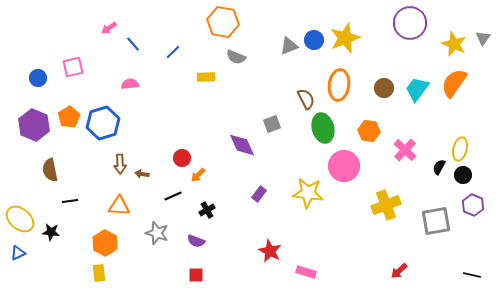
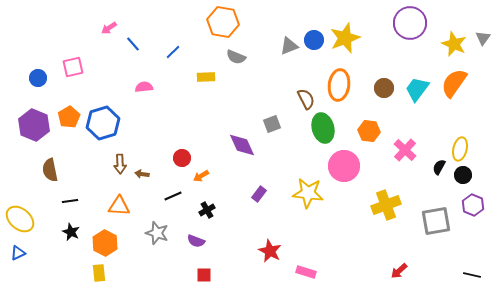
pink semicircle at (130, 84): moved 14 px right, 3 px down
orange arrow at (198, 175): moved 3 px right, 1 px down; rotated 14 degrees clockwise
black star at (51, 232): moved 20 px right; rotated 18 degrees clockwise
red square at (196, 275): moved 8 px right
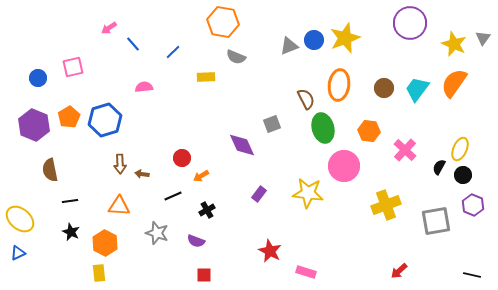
blue hexagon at (103, 123): moved 2 px right, 3 px up
yellow ellipse at (460, 149): rotated 10 degrees clockwise
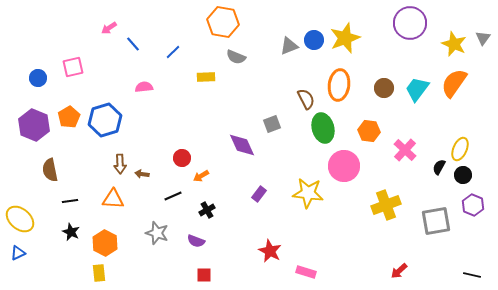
orange triangle at (119, 206): moved 6 px left, 7 px up
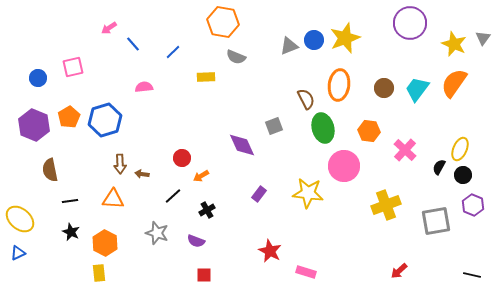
gray square at (272, 124): moved 2 px right, 2 px down
black line at (173, 196): rotated 18 degrees counterclockwise
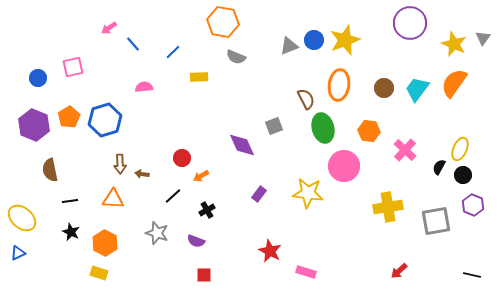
yellow star at (345, 38): moved 2 px down
yellow rectangle at (206, 77): moved 7 px left
yellow cross at (386, 205): moved 2 px right, 2 px down; rotated 12 degrees clockwise
yellow ellipse at (20, 219): moved 2 px right, 1 px up
yellow rectangle at (99, 273): rotated 66 degrees counterclockwise
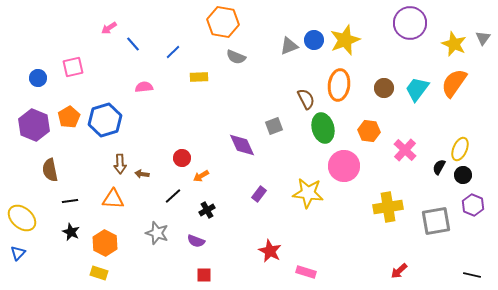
blue triangle at (18, 253): rotated 21 degrees counterclockwise
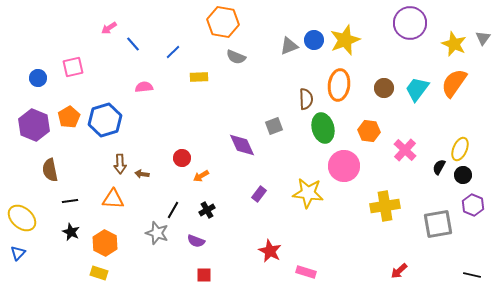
brown semicircle at (306, 99): rotated 25 degrees clockwise
black line at (173, 196): moved 14 px down; rotated 18 degrees counterclockwise
yellow cross at (388, 207): moved 3 px left, 1 px up
gray square at (436, 221): moved 2 px right, 3 px down
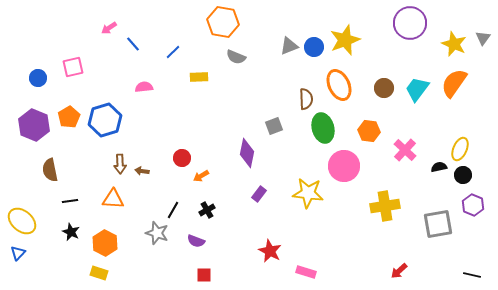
blue circle at (314, 40): moved 7 px down
orange ellipse at (339, 85): rotated 32 degrees counterclockwise
purple diamond at (242, 145): moved 5 px right, 8 px down; rotated 36 degrees clockwise
black semicircle at (439, 167): rotated 49 degrees clockwise
brown arrow at (142, 174): moved 3 px up
yellow ellipse at (22, 218): moved 3 px down
